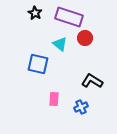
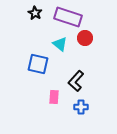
purple rectangle: moved 1 px left
black L-shape: moved 16 px left; rotated 80 degrees counterclockwise
pink rectangle: moved 2 px up
blue cross: rotated 24 degrees clockwise
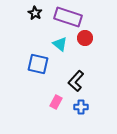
pink rectangle: moved 2 px right, 5 px down; rotated 24 degrees clockwise
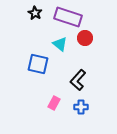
black L-shape: moved 2 px right, 1 px up
pink rectangle: moved 2 px left, 1 px down
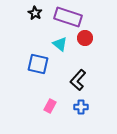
pink rectangle: moved 4 px left, 3 px down
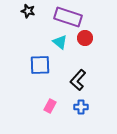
black star: moved 7 px left, 2 px up; rotated 16 degrees counterclockwise
cyan triangle: moved 2 px up
blue square: moved 2 px right, 1 px down; rotated 15 degrees counterclockwise
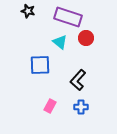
red circle: moved 1 px right
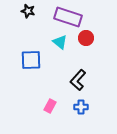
blue square: moved 9 px left, 5 px up
